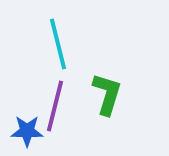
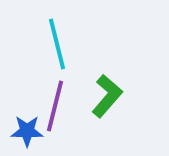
cyan line: moved 1 px left
green L-shape: moved 2 px down; rotated 24 degrees clockwise
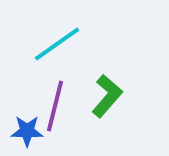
cyan line: rotated 69 degrees clockwise
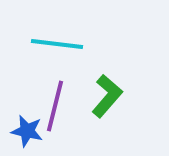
cyan line: rotated 42 degrees clockwise
blue star: rotated 12 degrees clockwise
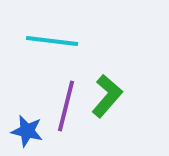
cyan line: moved 5 px left, 3 px up
purple line: moved 11 px right
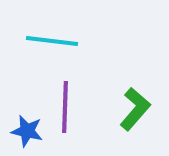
green L-shape: moved 28 px right, 13 px down
purple line: moved 1 px left, 1 px down; rotated 12 degrees counterclockwise
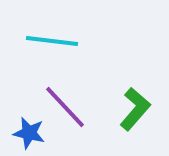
purple line: rotated 45 degrees counterclockwise
blue star: moved 2 px right, 2 px down
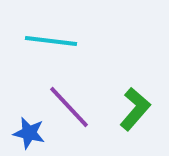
cyan line: moved 1 px left
purple line: moved 4 px right
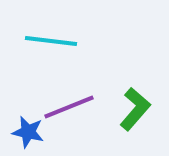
purple line: rotated 69 degrees counterclockwise
blue star: moved 1 px left, 1 px up
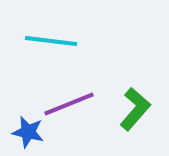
purple line: moved 3 px up
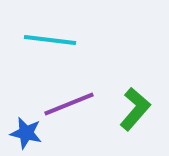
cyan line: moved 1 px left, 1 px up
blue star: moved 2 px left, 1 px down
